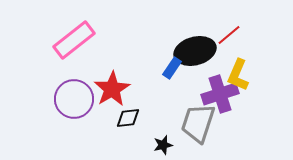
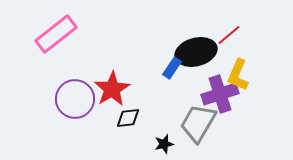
pink rectangle: moved 18 px left, 6 px up
black ellipse: moved 1 px right, 1 px down
purple circle: moved 1 px right
gray trapezoid: rotated 12 degrees clockwise
black star: moved 1 px right, 1 px up
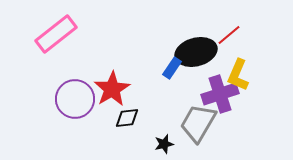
black diamond: moved 1 px left
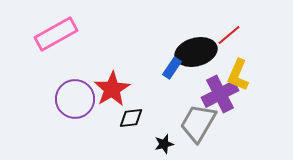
pink rectangle: rotated 9 degrees clockwise
purple cross: rotated 9 degrees counterclockwise
black diamond: moved 4 px right
